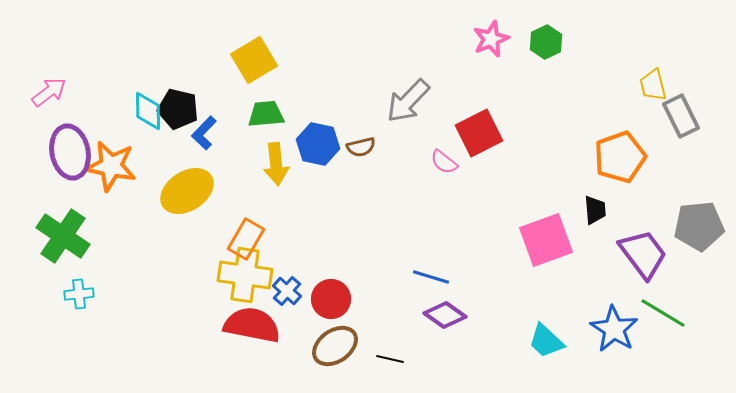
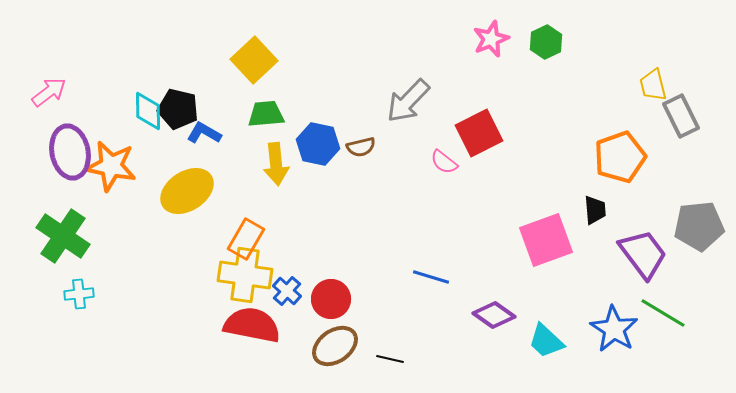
yellow square: rotated 12 degrees counterclockwise
blue L-shape: rotated 76 degrees clockwise
purple diamond: moved 49 px right
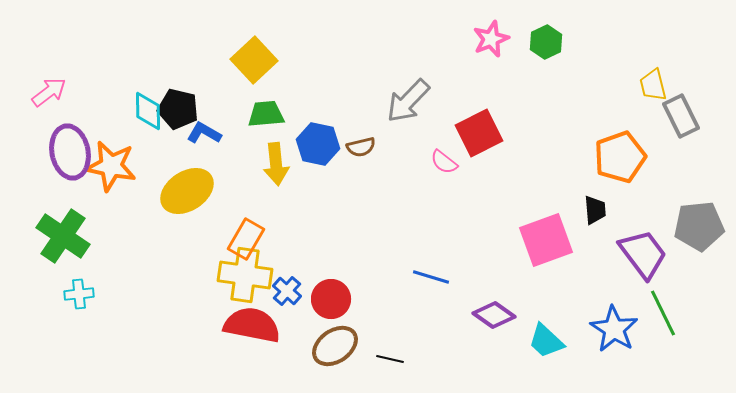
green line: rotated 33 degrees clockwise
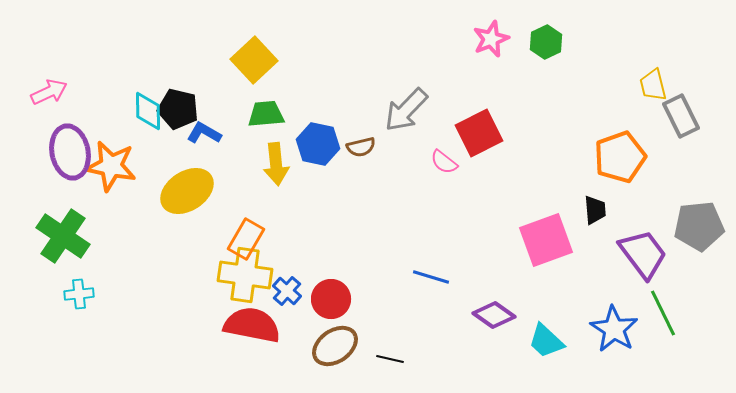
pink arrow: rotated 12 degrees clockwise
gray arrow: moved 2 px left, 9 px down
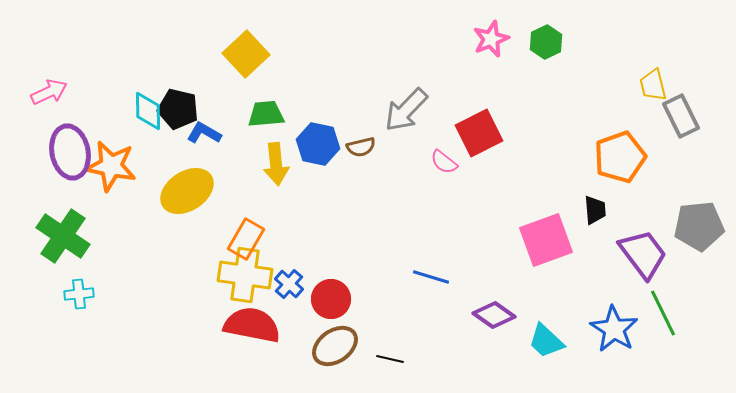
yellow square: moved 8 px left, 6 px up
blue cross: moved 2 px right, 7 px up
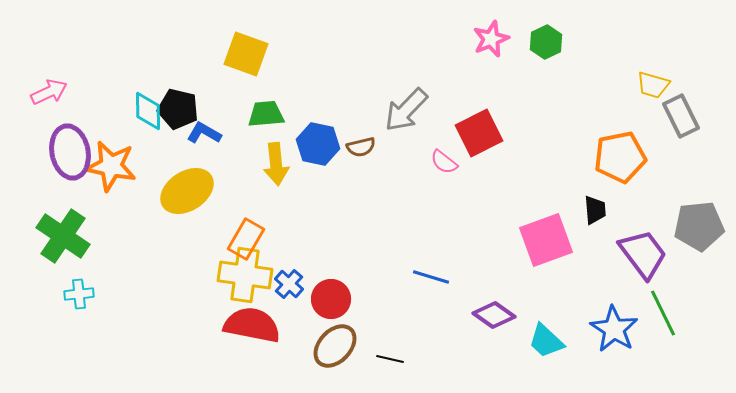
yellow square: rotated 27 degrees counterclockwise
yellow trapezoid: rotated 60 degrees counterclockwise
orange pentagon: rotated 9 degrees clockwise
brown ellipse: rotated 12 degrees counterclockwise
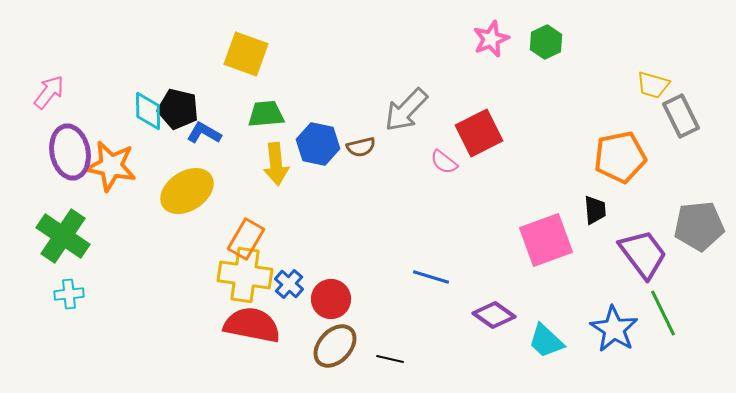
pink arrow: rotated 27 degrees counterclockwise
cyan cross: moved 10 px left
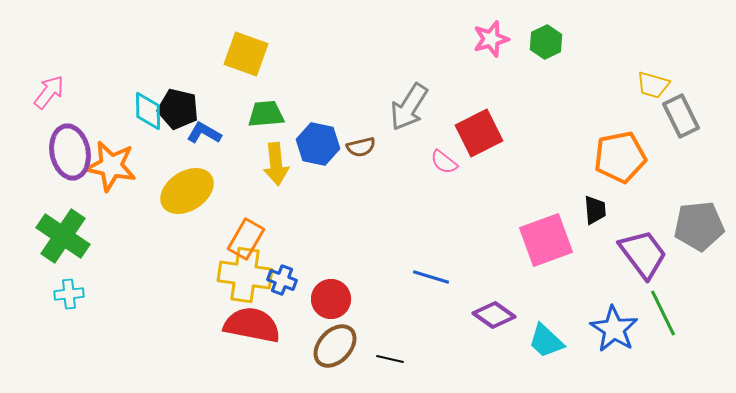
pink star: rotated 6 degrees clockwise
gray arrow: moved 3 px right, 3 px up; rotated 12 degrees counterclockwise
blue cross: moved 7 px left, 4 px up; rotated 20 degrees counterclockwise
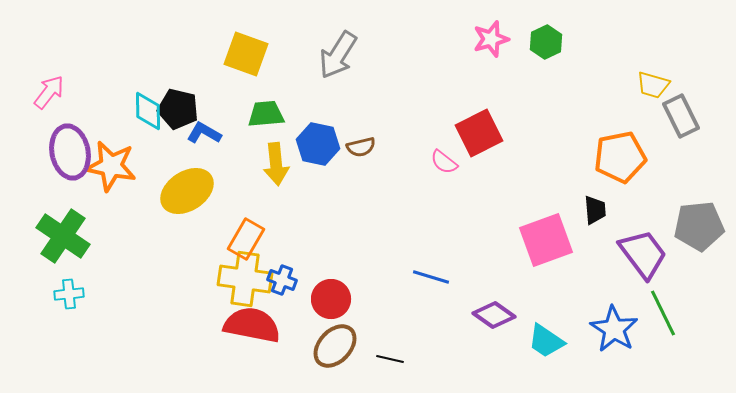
gray arrow: moved 71 px left, 52 px up
yellow cross: moved 4 px down
cyan trapezoid: rotated 9 degrees counterclockwise
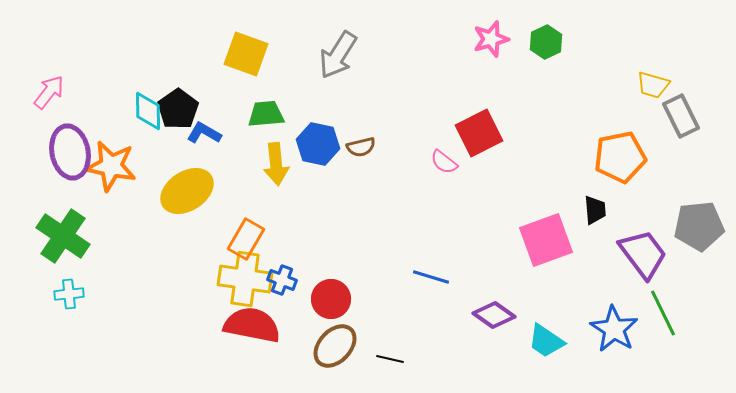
black pentagon: rotated 24 degrees clockwise
